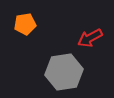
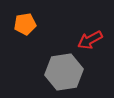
red arrow: moved 2 px down
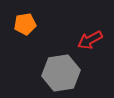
gray hexagon: moved 3 px left, 1 px down
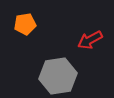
gray hexagon: moved 3 px left, 3 px down
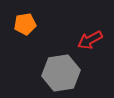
gray hexagon: moved 3 px right, 3 px up
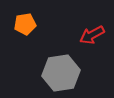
red arrow: moved 2 px right, 5 px up
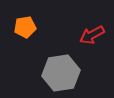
orange pentagon: moved 3 px down
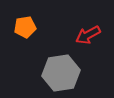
red arrow: moved 4 px left
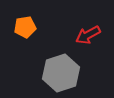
gray hexagon: rotated 9 degrees counterclockwise
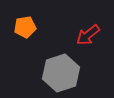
red arrow: rotated 10 degrees counterclockwise
